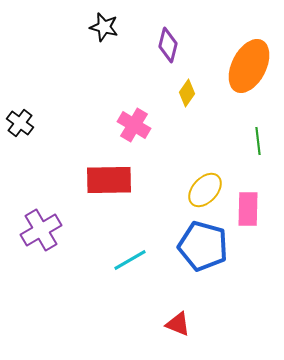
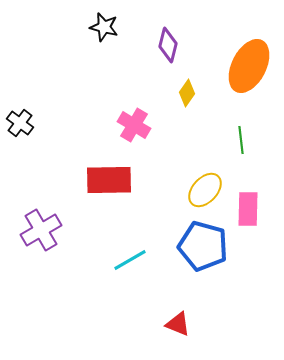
green line: moved 17 px left, 1 px up
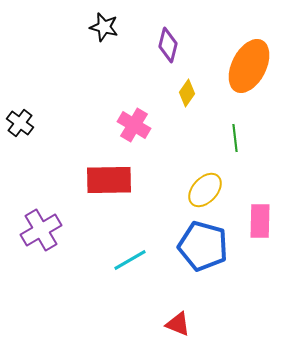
green line: moved 6 px left, 2 px up
pink rectangle: moved 12 px right, 12 px down
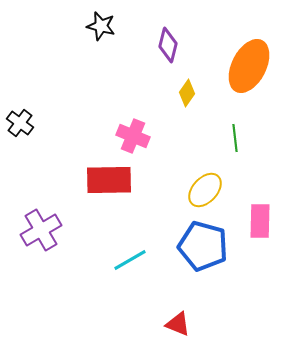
black star: moved 3 px left, 1 px up
pink cross: moved 1 px left, 11 px down; rotated 8 degrees counterclockwise
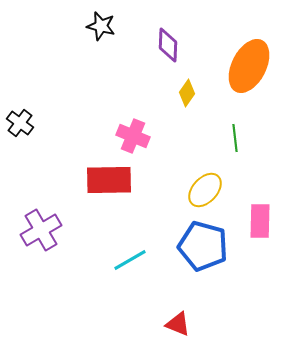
purple diamond: rotated 12 degrees counterclockwise
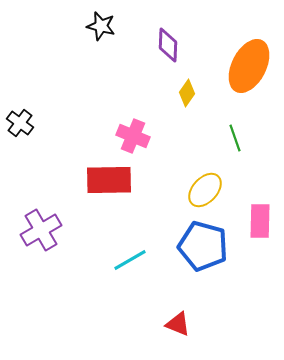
green line: rotated 12 degrees counterclockwise
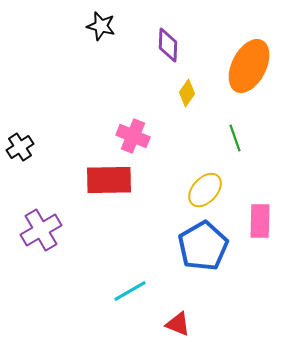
black cross: moved 24 px down; rotated 20 degrees clockwise
blue pentagon: rotated 27 degrees clockwise
cyan line: moved 31 px down
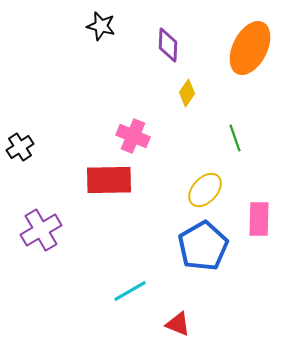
orange ellipse: moved 1 px right, 18 px up
pink rectangle: moved 1 px left, 2 px up
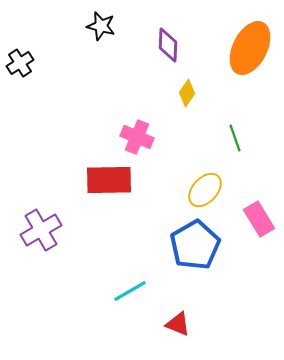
pink cross: moved 4 px right, 1 px down
black cross: moved 84 px up
pink rectangle: rotated 32 degrees counterclockwise
blue pentagon: moved 8 px left, 1 px up
